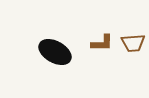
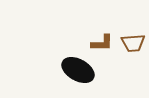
black ellipse: moved 23 px right, 18 px down
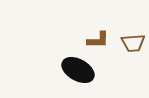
brown L-shape: moved 4 px left, 3 px up
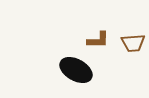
black ellipse: moved 2 px left
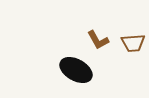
brown L-shape: rotated 60 degrees clockwise
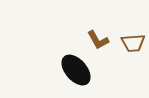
black ellipse: rotated 20 degrees clockwise
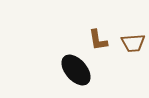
brown L-shape: rotated 20 degrees clockwise
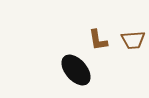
brown trapezoid: moved 3 px up
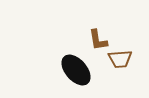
brown trapezoid: moved 13 px left, 19 px down
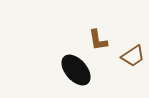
brown trapezoid: moved 13 px right, 3 px up; rotated 30 degrees counterclockwise
